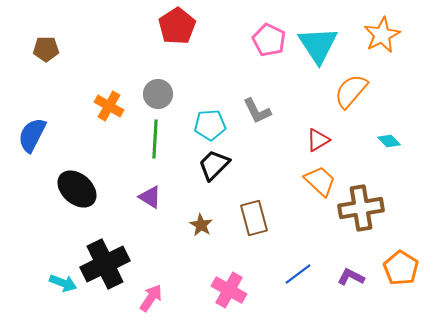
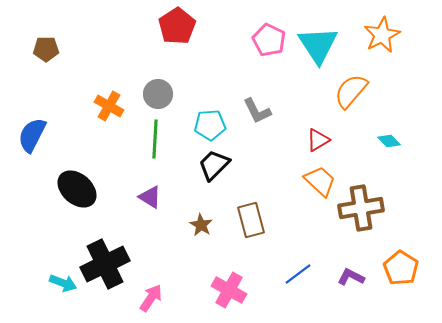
brown rectangle: moved 3 px left, 2 px down
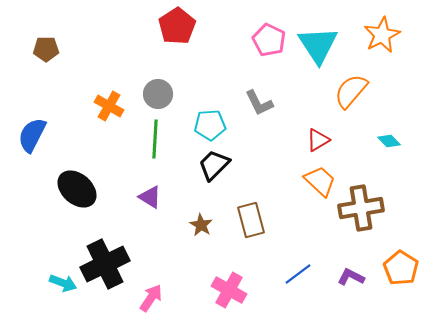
gray L-shape: moved 2 px right, 8 px up
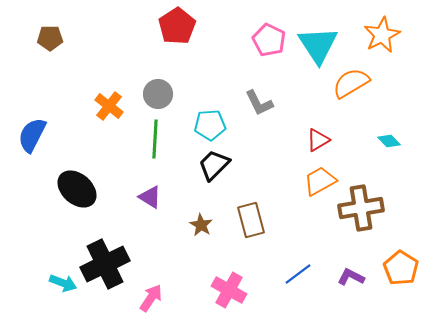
brown pentagon: moved 4 px right, 11 px up
orange semicircle: moved 8 px up; rotated 18 degrees clockwise
orange cross: rotated 8 degrees clockwise
orange trapezoid: rotated 72 degrees counterclockwise
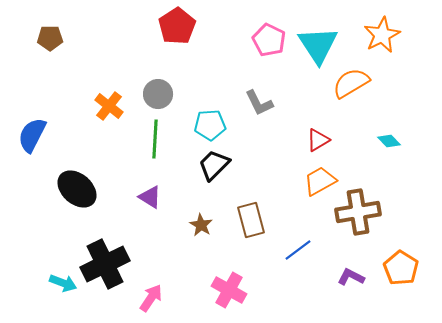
brown cross: moved 3 px left, 4 px down
blue line: moved 24 px up
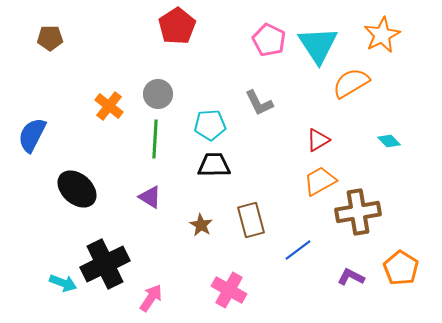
black trapezoid: rotated 44 degrees clockwise
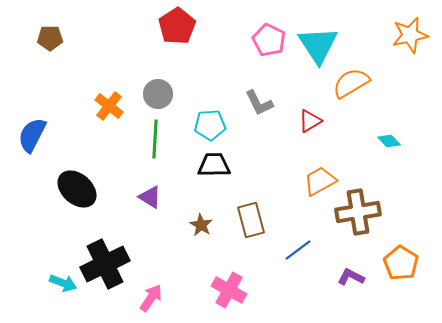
orange star: moved 28 px right; rotated 15 degrees clockwise
red triangle: moved 8 px left, 19 px up
orange pentagon: moved 5 px up
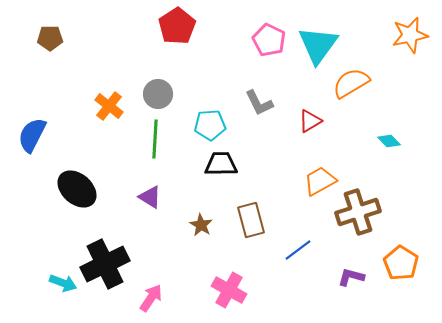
cyan triangle: rotated 9 degrees clockwise
black trapezoid: moved 7 px right, 1 px up
brown cross: rotated 9 degrees counterclockwise
purple L-shape: rotated 12 degrees counterclockwise
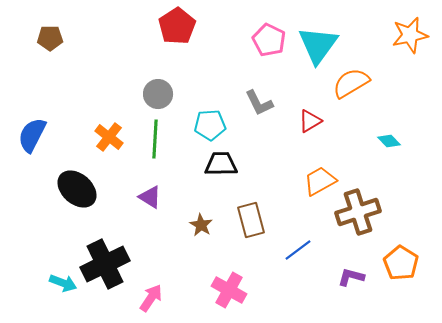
orange cross: moved 31 px down
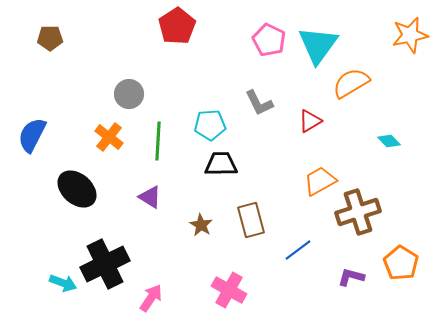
gray circle: moved 29 px left
green line: moved 3 px right, 2 px down
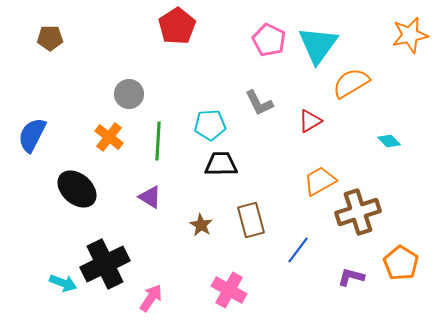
blue line: rotated 16 degrees counterclockwise
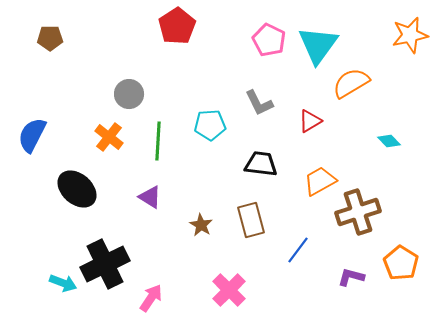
black trapezoid: moved 40 px right; rotated 8 degrees clockwise
pink cross: rotated 16 degrees clockwise
